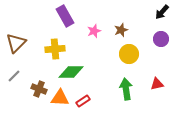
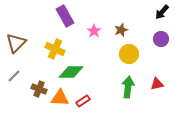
pink star: rotated 16 degrees counterclockwise
yellow cross: rotated 30 degrees clockwise
green arrow: moved 2 px right, 2 px up; rotated 15 degrees clockwise
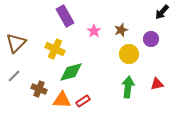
purple circle: moved 10 px left
green diamond: rotated 15 degrees counterclockwise
orange triangle: moved 2 px right, 2 px down
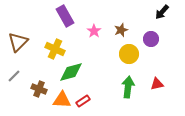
brown triangle: moved 2 px right, 1 px up
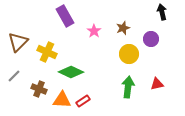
black arrow: rotated 126 degrees clockwise
brown star: moved 2 px right, 2 px up
yellow cross: moved 8 px left, 3 px down
green diamond: rotated 40 degrees clockwise
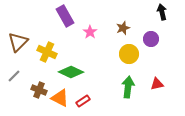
pink star: moved 4 px left, 1 px down
brown cross: moved 1 px down
orange triangle: moved 2 px left, 2 px up; rotated 24 degrees clockwise
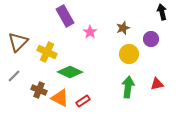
green diamond: moved 1 px left
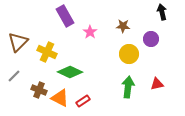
brown star: moved 2 px up; rotated 24 degrees clockwise
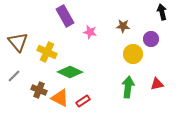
pink star: rotated 24 degrees counterclockwise
brown triangle: rotated 25 degrees counterclockwise
yellow circle: moved 4 px right
